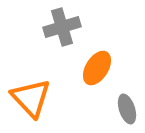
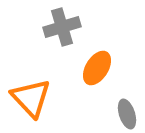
gray ellipse: moved 5 px down
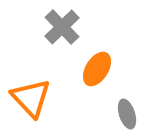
gray cross: rotated 27 degrees counterclockwise
orange ellipse: moved 1 px down
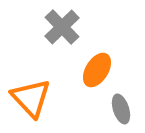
orange ellipse: moved 1 px down
gray ellipse: moved 6 px left, 5 px up
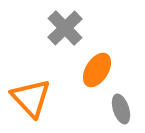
gray cross: moved 3 px right, 1 px down
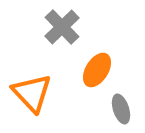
gray cross: moved 3 px left, 1 px up
orange triangle: moved 1 px right, 5 px up
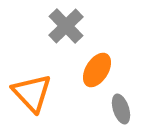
gray cross: moved 4 px right, 1 px up
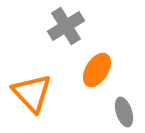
gray cross: rotated 12 degrees clockwise
gray ellipse: moved 3 px right, 3 px down
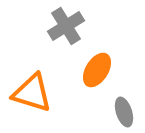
orange triangle: rotated 30 degrees counterclockwise
